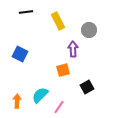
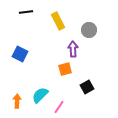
orange square: moved 2 px right, 1 px up
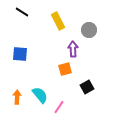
black line: moved 4 px left; rotated 40 degrees clockwise
blue square: rotated 21 degrees counterclockwise
cyan semicircle: rotated 96 degrees clockwise
orange arrow: moved 4 px up
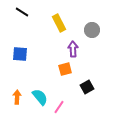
yellow rectangle: moved 1 px right, 2 px down
gray circle: moved 3 px right
cyan semicircle: moved 2 px down
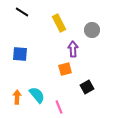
cyan semicircle: moved 3 px left, 2 px up
pink line: rotated 56 degrees counterclockwise
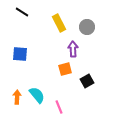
gray circle: moved 5 px left, 3 px up
black square: moved 6 px up
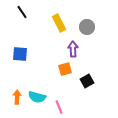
black line: rotated 24 degrees clockwise
cyan semicircle: moved 2 px down; rotated 144 degrees clockwise
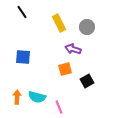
purple arrow: rotated 70 degrees counterclockwise
blue square: moved 3 px right, 3 px down
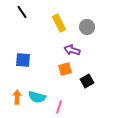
purple arrow: moved 1 px left, 1 px down
blue square: moved 3 px down
pink line: rotated 40 degrees clockwise
